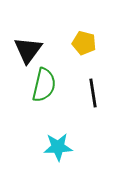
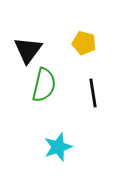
cyan star: rotated 16 degrees counterclockwise
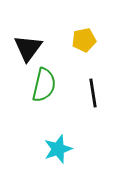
yellow pentagon: moved 3 px up; rotated 25 degrees counterclockwise
black triangle: moved 2 px up
cyan star: moved 2 px down
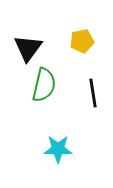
yellow pentagon: moved 2 px left, 1 px down
cyan star: rotated 20 degrees clockwise
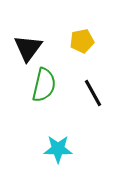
black line: rotated 20 degrees counterclockwise
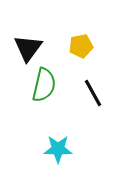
yellow pentagon: moved 1 px left, 5 px down
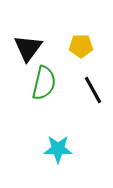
yellow pentagon: rotated 10 degrees clockwise
green semicircle: moved 2 px up
black line: moved 3 px up
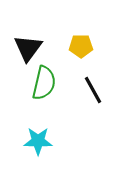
cyan star: moved 20 px left, 8 px up
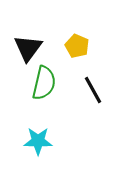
yellow pentagon: moved 4 px left; rotated 25 degrees clockwise
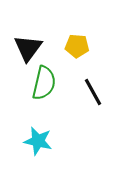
yellow pentagon: rotated 20 degrees counterclockwise
black line: moved 2 px down
cyan star: rotated 12 degrees clockwise
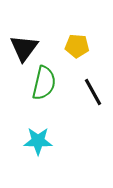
black triangle: moved 4 px left
cyan star: rotated 12 degrees counterclockwise
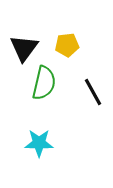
yellow pentagon: moved 10 px left, 1 px up; rotated 10 degrees counterclockwise
cyan star: moved 1 px right, 2 px down
